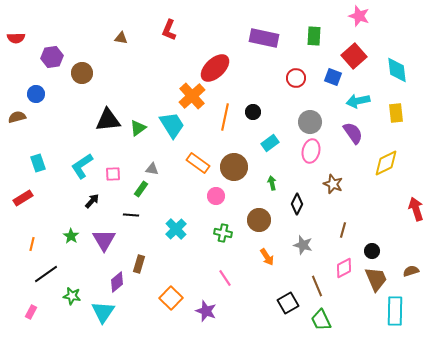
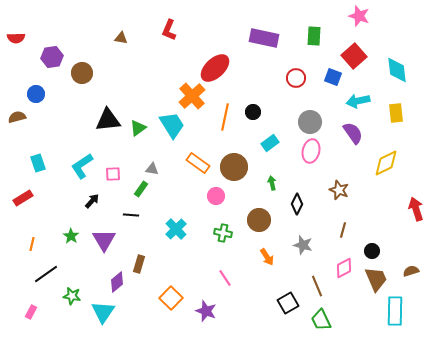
brown star at (333, 184): moved 6 px right, 6 px down
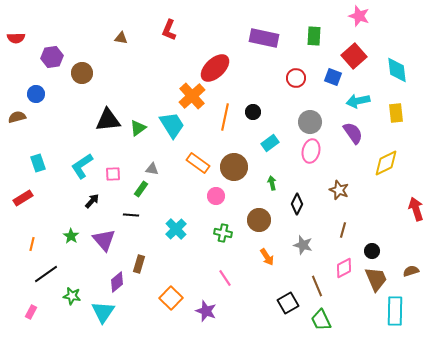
purple triangle at (104, 240): rotated 10 degrees counterclockwise
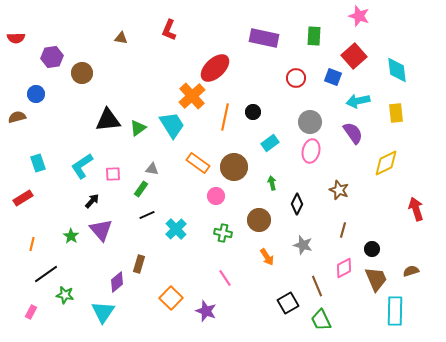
black line at (131, 215): moved 16 px right; rotated 28 degrees counterclockwise
purple triangle at (104, 240): moved 3 px left, 10 px up
black circle at (372, 251): moved 2 px up
green star at (72, 296): moved 7 px left, 1 px up
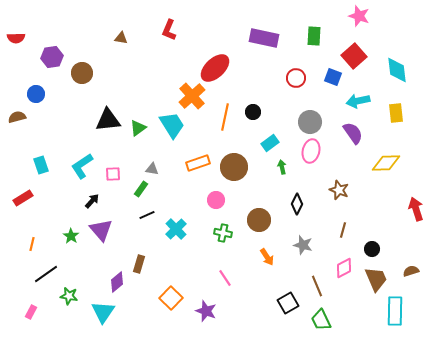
cyan rectangle at (38, 163): moved 3 px right, 2 px down
orange rectangle at (198, 163): rotated 55 degrees counterclockwise
yellow diamond at (386, 163): rotated 24 degrees clockwise
green arrow at (272, 183): moved 10 px right, 16 px up
pink circle at (216, 196): moved 4 px down
green star at (65, 295): moved 4 px right, 1 px down
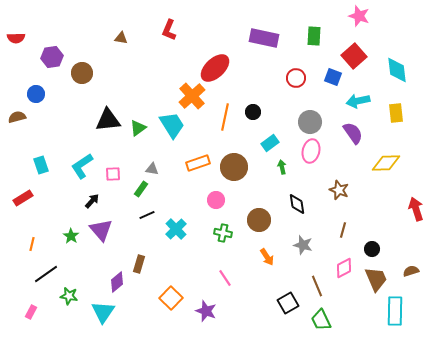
black diamond at (297, 204): rotated 35 degrees counterclockwise
